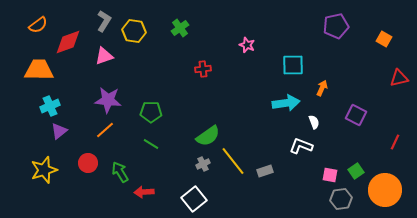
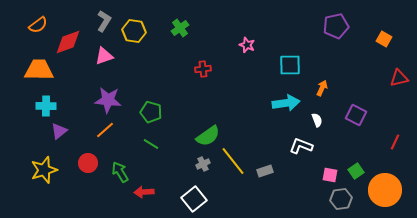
cyan square: moved 3 px left
cyan cross: moved 4 px left; rotated 24 degrees clockwise
green pentagon: rotated 15 degrees clockwise
white semicircle: moved 3 px right, 2 px up
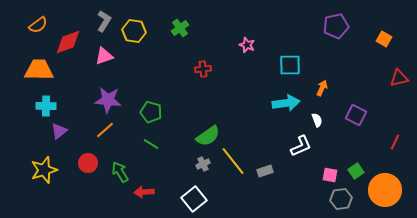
white L-shape: rotated 135 degrees clockwise
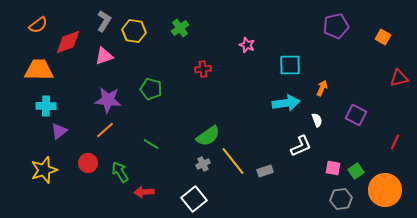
orange square: moved 1 px left, 2 px up
green pentagon: moved 23 px up
pink square: moved 3 px right, 7 px up
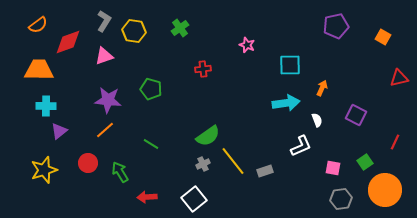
green square: moved 9 px right, 9 px up
red arrow: moved 3 px right, 5 px down
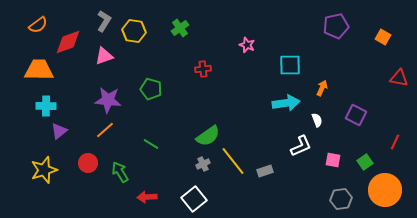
red triangle: rotated 24 degrees clockwise
pink square: moved 8 px up
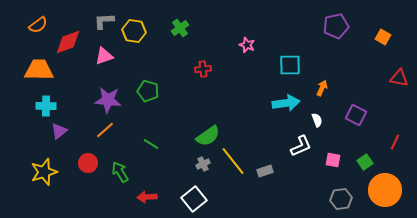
gray L-shape: rotated 125 degrees counterclockwise
green pentagon: moved 3 px left, 2 px down
yellow star: moved 2 px down
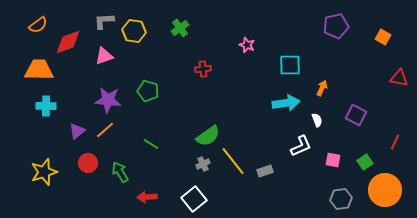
purple triangle: moved 18 px right
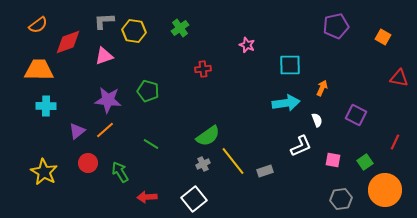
yellow star: rotated 24 degrees counterclockwise
